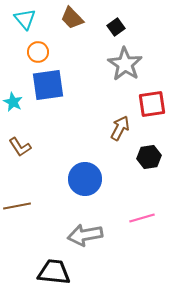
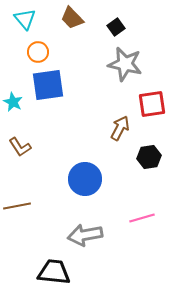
gray star: rotated 20 degrees counterclockwise
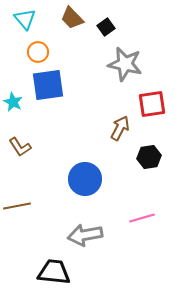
black square: moved 10 px left
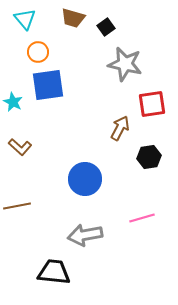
brown trapezoid: moved 1 px right; rotated 30 degrees counterclockwise
brown L-shape: rotated 15 degrees counterclockwise
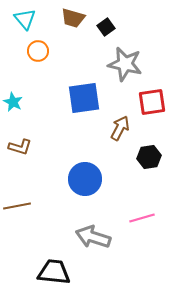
orange circle: moved 1 px up
blue square: moved 36 px right, 13 px down
red square: moved 2 px up
brown L-shape: rotated 25 degrees counterclockwise
gray arrow: moved 8 px right, 2 px down; rotated 28 degrees clockwise
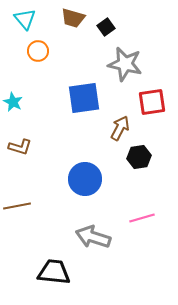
black hexagon: moved 10 px left
